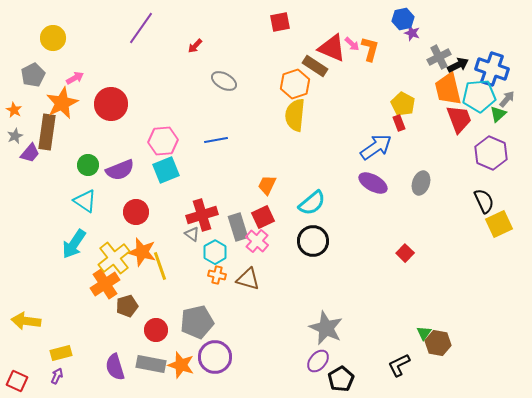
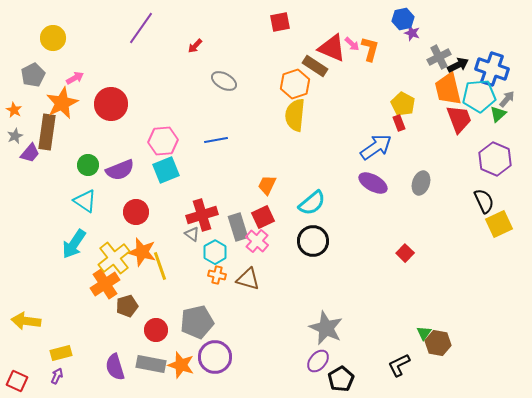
purple hexagon at (491, 153): moved 4 px right, 6 px down
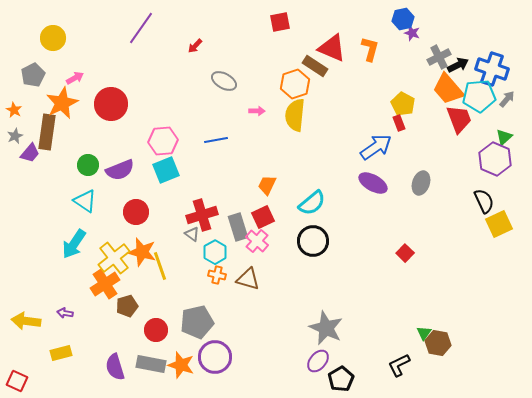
pink arrow at (352, 44): moved 95 px left, 67 px down; rotated 42 degrees counterclockwise
orange trapezoid at (448, 89): rotated 28 degrees counterclockwise
green triangle at (498, 114): moved 6 px right, 23 px down
purple arrow at (57, 376): moved 8 px right, 63 px up; rotated 105 degrees counterclockwise
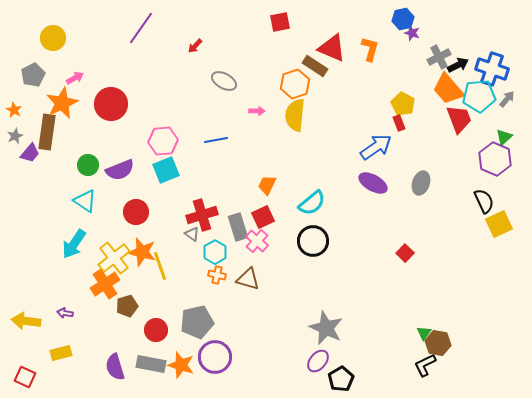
black L-shape at (399, 365): moved 26 px right
red square at (17, 381): moved 8 px right, 4 px up
